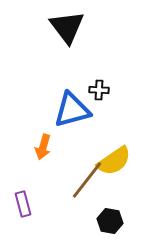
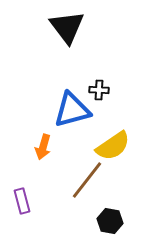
yellow semicircle: moved 1 px left, 15 px up
purple rectangle: moved 1 px left, 3 px up
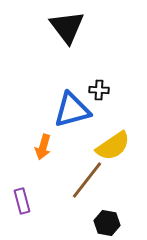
black hexagon: moved 3 px left, 2 px down
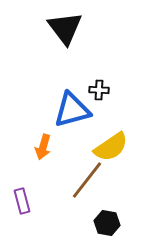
black triangle: moved 2 px left, 1 px down
yellow semicircle: moved 2 px left, 1 px down
